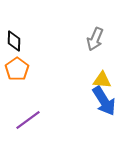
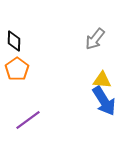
gray arrow: rotated 15 degrees clockwise
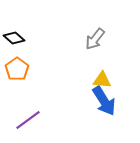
black diamond: moved 3 px up; rotated 50 degrees counterclockwise
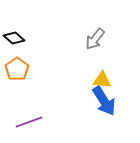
purple line: moved 1 px right, 2 px down; rotated 16 degrees clockwise
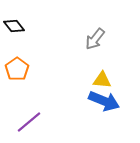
black diamond: moved 12 px up; rotated 10 degrees clockwise
blue arrow: rotated 36 degrees counterclockwise
purple line: rotated 20 degrees counterclockwise
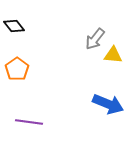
yellow triangle: moved 11 px right, 25 px up
blue arrow: moved 4 px right, 3 px down
purple line: rotated 48 degrees clockwise
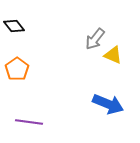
yellow triangle: rotated 18 degrees clockwise
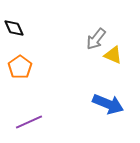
black diamond: moved 2 px down; rotated 15 degrees clockwise
gray arrow: moved 1 px right
orange pentagon: moved 3 px right, 2 px up
purple line: rotated 32 degrees counterclockwise
